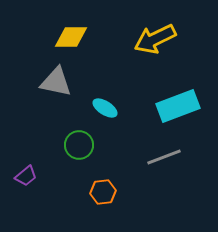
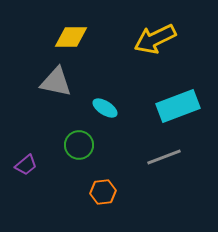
purple trapezoid: moved 11 px up
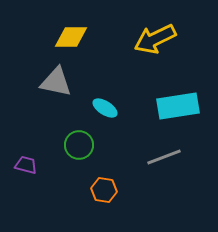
cyan rectangle: rotated 12 degrees clockwise
purple trapezoid: rotated 125 degrees counterclockwise
orange hexagon: moved 1 px right, 2 px up; rotated 15 degrees clockwise
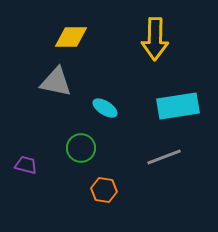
yellow arrow: rotated 63 degrees counterclockwise
green circle: moved 2 px right, 3 px down
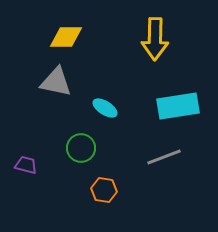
yellow diamond: moved 5 px left
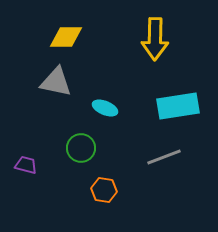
cyan ellipse: rotated 10 degrees counterclockwise
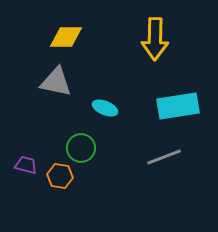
orange hexagon: moved 44 px left, 14 px up
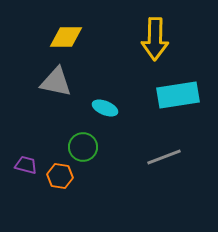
cyan rectangle: moved 11 px up
green circle: moved 2 px right, 1 px up
